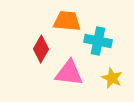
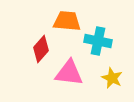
red diamond: rotated 12 degrees clockwise
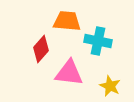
yellow star: moved 2 px left, 8 px down
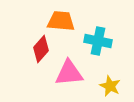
orange trapezoid: moved 6 px left
pink triangle: rotated 12 degrees counterclockwise
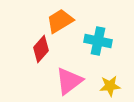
orange trapezoid: moved 1 px left; rotated 36 degrees counterclockwise
pink triangle: moved 8 px down; rotated 32 degrees counterclockwise
yellow star: rotated 30 degrees counterclockwise
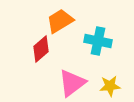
red diamond: rotated 8 degrees clockwise
pink triangle: moved 3 px right, 2 px down
